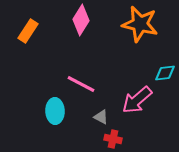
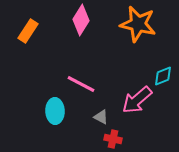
orange star: moved 2 px left
cyan diamond: moved 2 px left, 3 px down; rotated 15 degrees counterclockwise
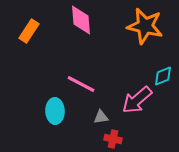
pink diamond: rotated 36 degrees counterclockwise
orange star: moved 7 px right, 2 px down
orange rectangle: moved 1 px right
gray triangle: rotated 35 degrees counterclockwise
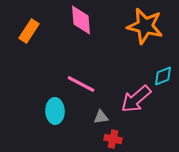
pink arrow: moved 1 px left, 1 px up
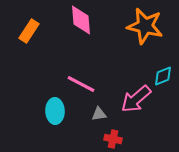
gray triangle: moved 2 px left, 3 px up
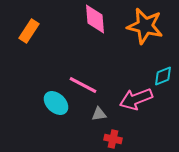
pink diamond: moved 14 px right, 1 px up
pink line: moved 2 px right, 1 px down
pink arrow: rotated 20 degrees clockwise
cyan ellipse: moved 1 px right, 8 px up; rotated 45 degrees counterclockwise
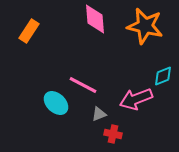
gray triangle: rotated 14 degrees counterclockwise
red cross: moved 5 px up
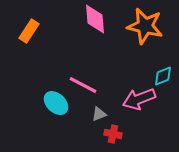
pink arrow: moved 3 px right
